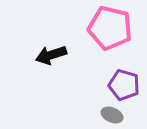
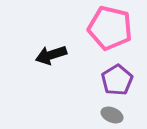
purple pentagon: moved 7 px left, 5 px up; rotated 24 degrees clockwise
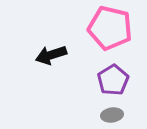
purple pentagon: moved 4 px left
gray ellipse: rotated 30 degrees counterclockwise
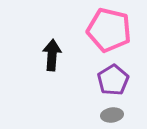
pink pentagon: moved 1 px left, 2 px down
black arrow: moved 1 px right; rotated 112 degrees clockwise
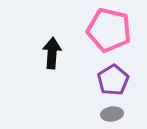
black arrow: moved 2 px up
gray ellipse: moved 1 px up
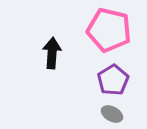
gray ellipse: rotated 35 degrees clockwise
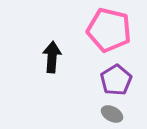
black arrow: moved 4 px down
purple pentagon: moved 3 px right
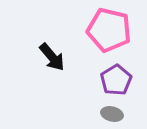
black arrow: rotated 136 degrees clockwise
gray ellipse: rotated 15 degrees counterclockwise
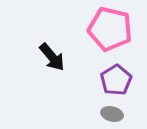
pink pentagon: moved 1 px right, 1 px up
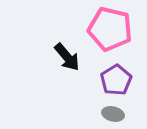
black arrow: moved 15 px right
gray ellipse: moved 1 px right
